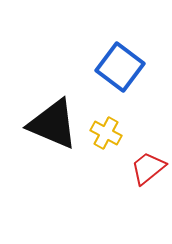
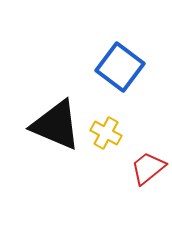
black triangle: moved 3 px right, 1 px down
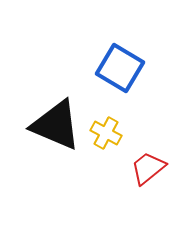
blue square: moved 1 px down; rotated 6 degrees counterclockwise
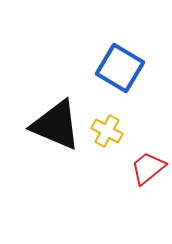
yellow cross: moved 1 px right, 2 px up
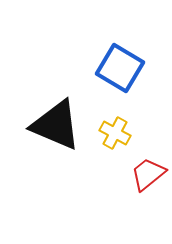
yellow cross: moved 8 px right, 2 px down
red trapezoid: moved 6 px down
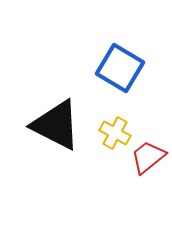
black triangle: rotated 4 degrees clockwise
red trapezoid: moved 17 px up
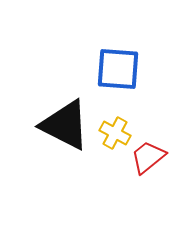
blue square: moved 2 px left, 1 px down; rotated 27 degrees counterclockwise
black triangle: moved 9 px right
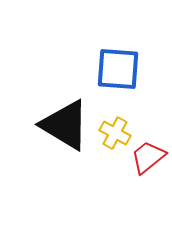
black triangle: rotated 4 degrees clockwise
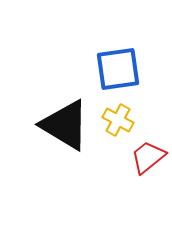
blue square: rotated 12 degrees counterclockwise
yellow cross: moved 3 px right, 13 px up
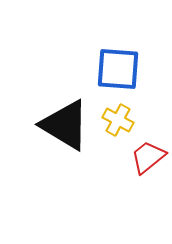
blue square: rotated 12 degrees clockwise
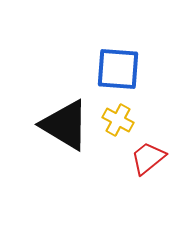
red trapezoid: moved 1 px down
